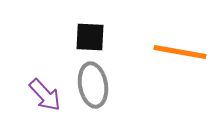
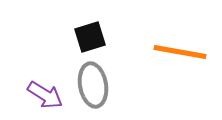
black square: rotated 20 degrees counterclockwise
purple arrow: rotated 15 degrees counterclockwise
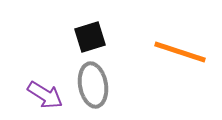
orange line: rotated 8 degrees clockwise
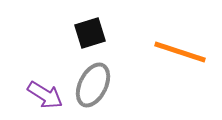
black square: moved 4 px up
gray ellipse: rotated 36 degrees clockwise
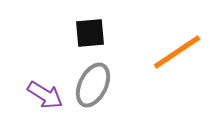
black square: rotated 12 degrees clockwise
orange line: moved 3 px left; rotated 52 degrees counterclockwise
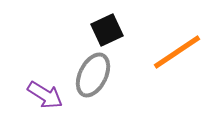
black square: moved 17 px right, 3 px up; rotated 20 degrees counterclockwise
gray ellipse: moved 10 px up
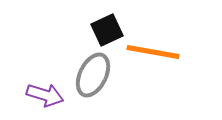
orange line: moved 24 px left; rotated 44 degrees clockwise
purple arrow: rotated 15 degrees counterclockwise
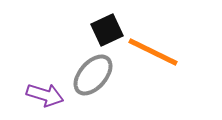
orange line: rotated 16 degrees clockwise
gray ellipse: rotated 15 degrees clockwise
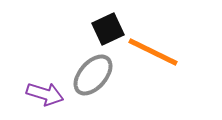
black square: moved 1 px right, 1 px up
purple arrow: moved 1 px up
